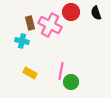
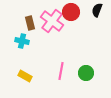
black semicircle: moved 1 px right, 3 px up; rotated 40 degrees clockwise
pink cross: moved 2 px right, 4 px up; rotated 10 degrees clockwise
yellow rectangle: moved 5 px left, 3 px down
green circle: moved 15 px right, 9 px up
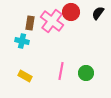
black semicircle: moved 1 px right, 3 px down; rotated 16 degrees clockwise
brown rectangle: rotated 24 degrees clockwise
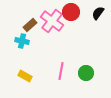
brown rectangle: moved 2 px down; rotated 40 degrees clockwise
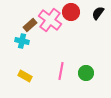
pink cross: moved 2 px left, 1 px up
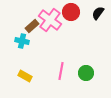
brown rectangle: moved 2 px right, 1 px down
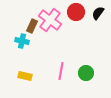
red circle: moved 5 px right
brown rectangle: rotated 24 degrees counterclockwise
yellow rectangle: rotated 16 degrees counterclockwise
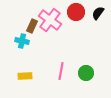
yellow rectangle: rotated 16 degrees counterclockwise
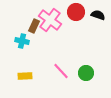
black semicircle: moved 2 px down; rotated 72 degrees clockwise
brown rectangle: moved 2 px right
pink line: rotated 54 degrees counterclockwise
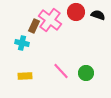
cyan cross: moved 2 px down
